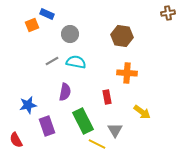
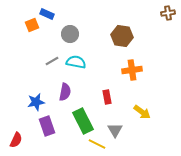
orange cross: moved 5 px right, 3 px up; rotated 12 degrees counterclockwise
blue star: moved 8 px right, 3 px up
red semicircle: rotated 126 degrees counterclockwise
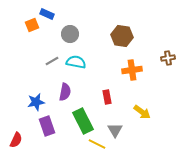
brown cross: moved 45 px down
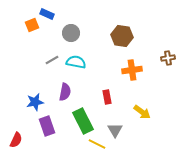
gray circle: moved 1 px right, 1 px up
gray line: moved 1 px up
blue star: moved 1 px left
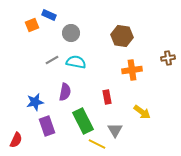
blue rectangle: moved 2 px right, 1 px down
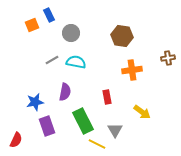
blue rectangle: rotated 40 degrees clockwise
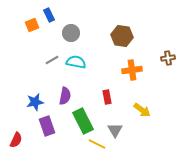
purple semicircle: moved 4 px down
yellow arrow: moved 2 px up
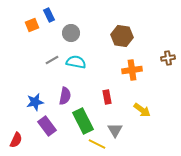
purple rectangle: rotated 18 degrees counterclockwise
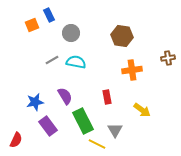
purple semicircle: rotated 42 degrees counterclockwise
purple rectangle: moved 1 px right
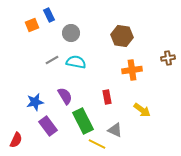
gray triangle: rotated 35 degrees counterclockwise
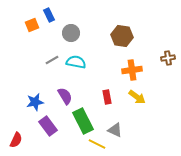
yellow arrow: moved 5 px left, 13 px up
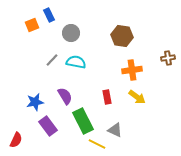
gray line: rotated 16 degrees counterclockwise
